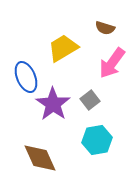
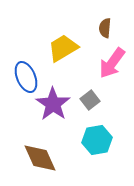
brown semicircle: rotated 78 degrees clockwise
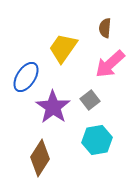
yellow trapezoid: rotated 24 degrees counterclockwise
pink arrow: moved 2 px left, 1 px down; rotated 12 degrees clockwise
blue ellipse: rotated 56 degrees clockwise
purple star: moved 3 px down
brown diamond: rotated 57 degrees clockwise
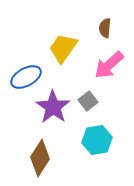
pink arrow: moved 1 px left, 1 px down
blue ellipse: rotated 28 degrees clockwise
gray square: moved 2 px left, 1 px down
